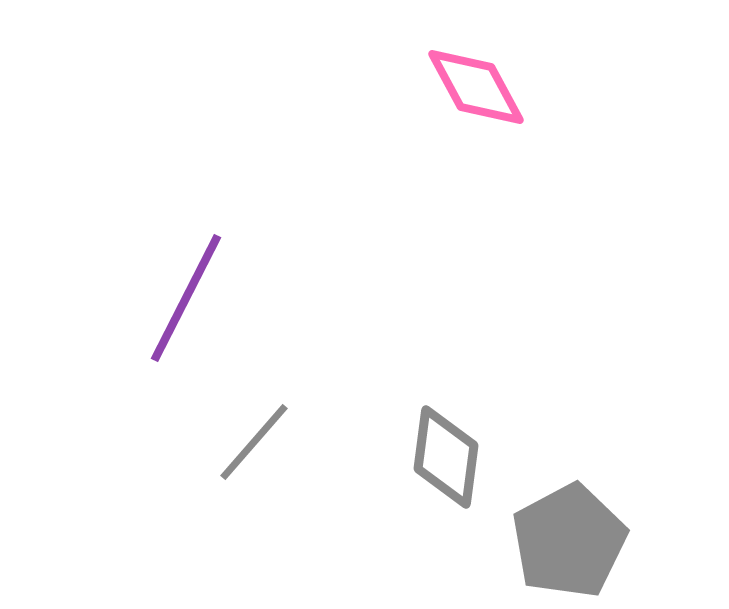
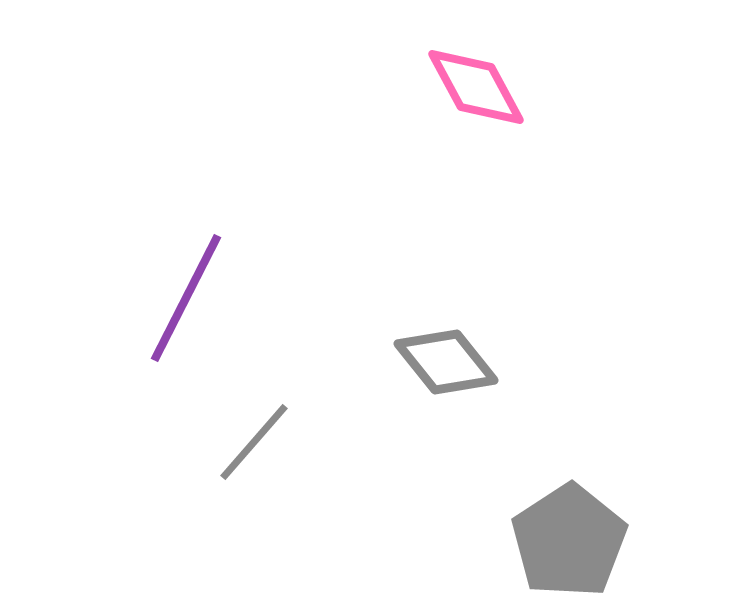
gray diamond: moved 95 px up; rotated 46 degrees counterclockwise
gray pentagon: rotated 5 degrees counterclockwise
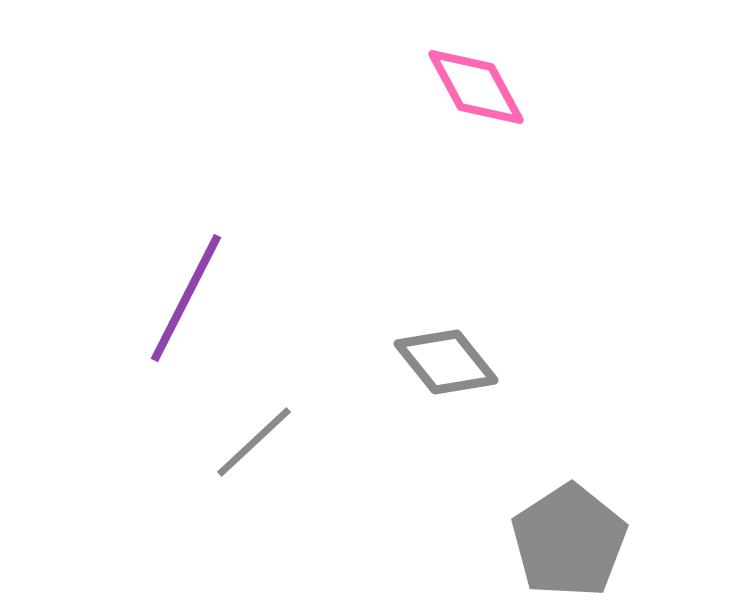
gray line: rotated 6 degrees clockwise
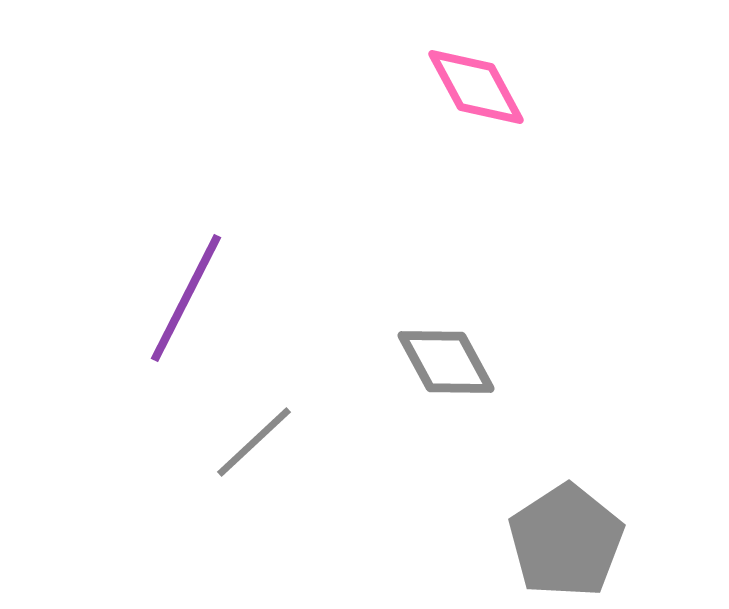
gray diamond: rotated 10 degrees clockwise
gray pentagon: moved 3 px left
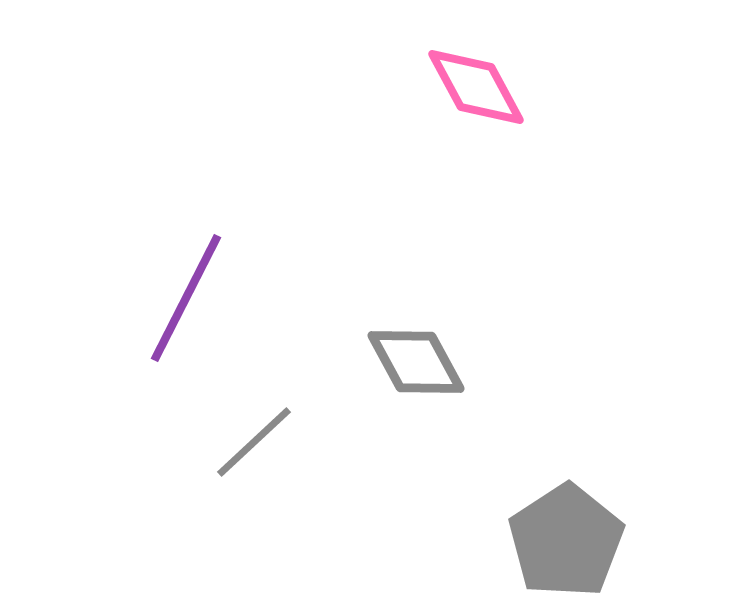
gray diamond: moved 30 px left
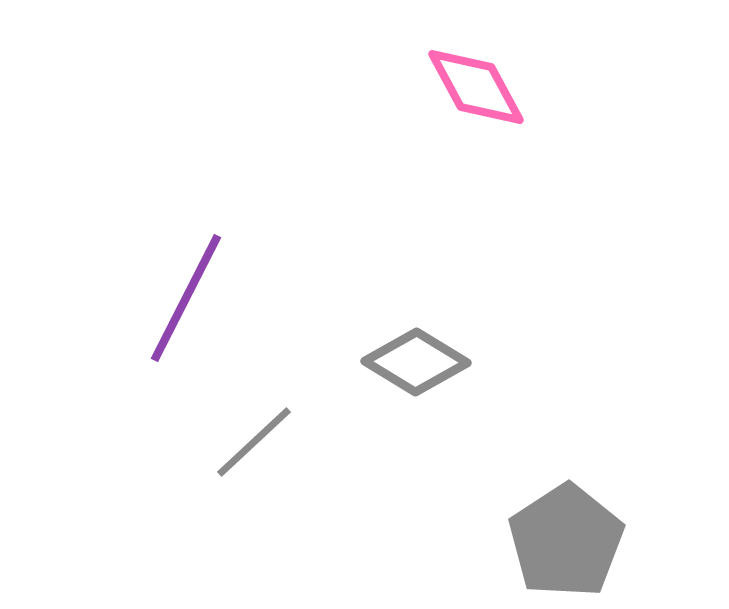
gray diamond: rotated 30 degrees counterclockwise
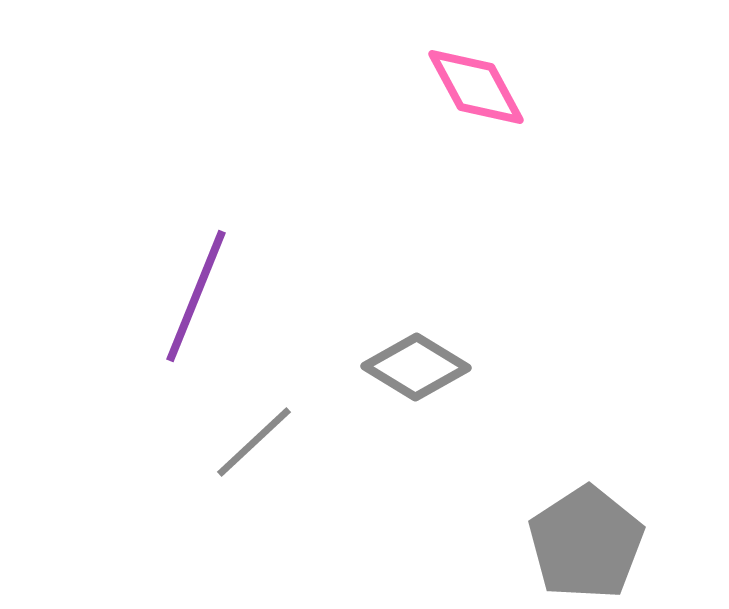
purple line: moved 10 px right, 2 px up; rotated 5 degrees counterclockwise
gray diamond: moved 5 px down
gray pentagon: moved 20 px right, 2 px down
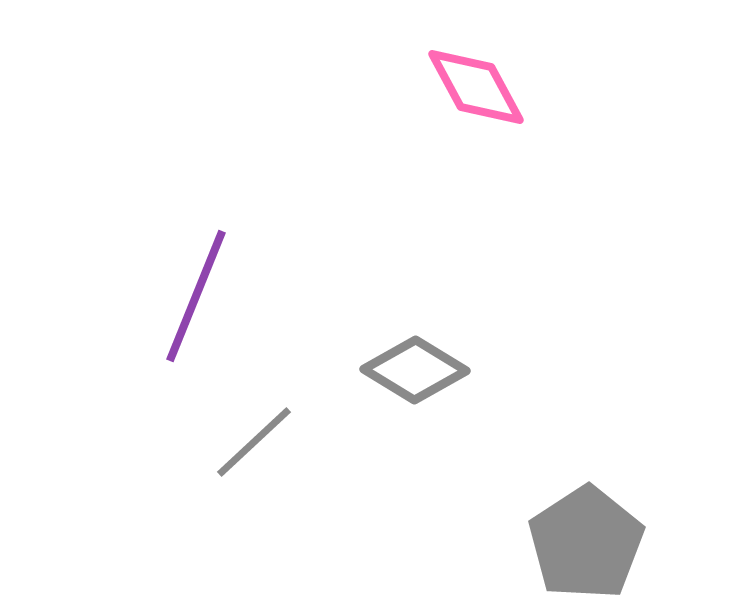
gray diamond: moved 1 px left, 3 px down
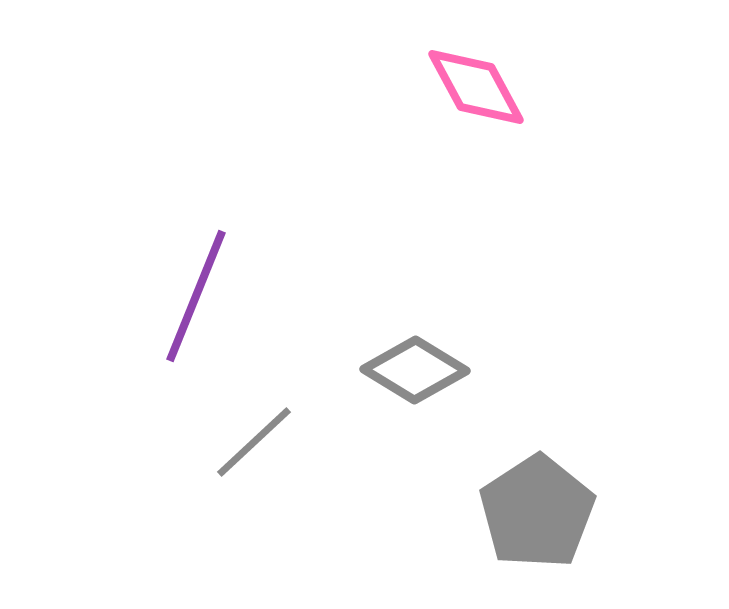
gray pentagon: moved 49 px left, 31 px up
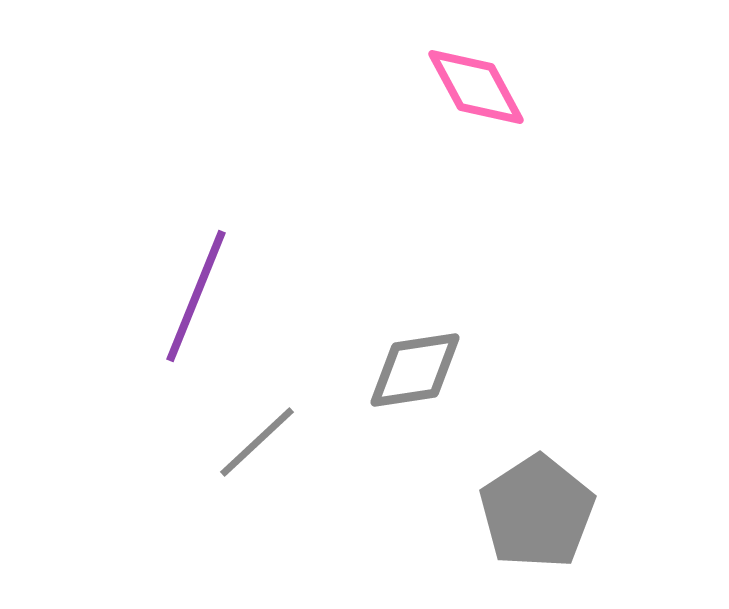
gray diamond: rotated 40 degrees counterclockwise
gray line: moved 3 px right
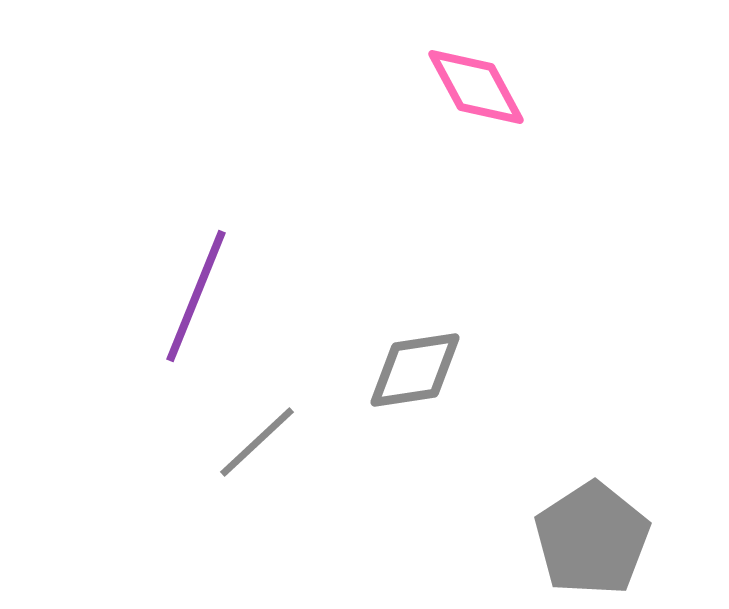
gray pentagon: moved 55 px right, 27 px down
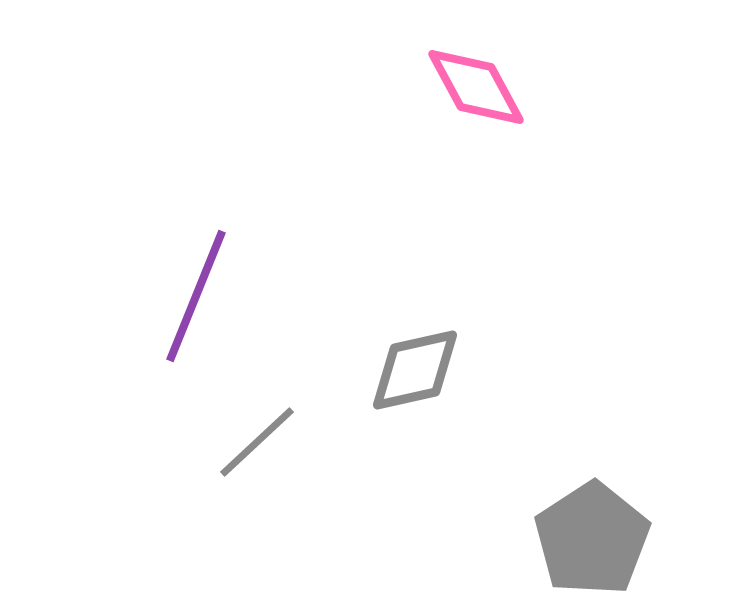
gray diamond: rotated 4 degrees counterclockwise
